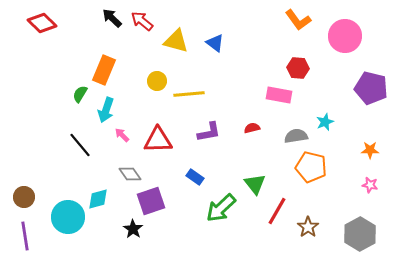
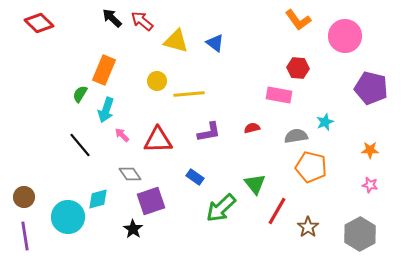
red diamond: moved 3 px left
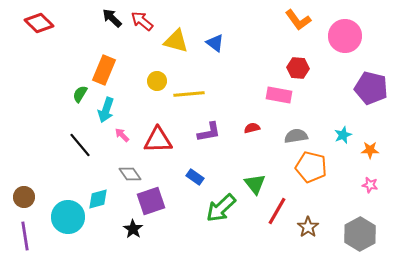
cyan star: moved 18 px right, 13 px down
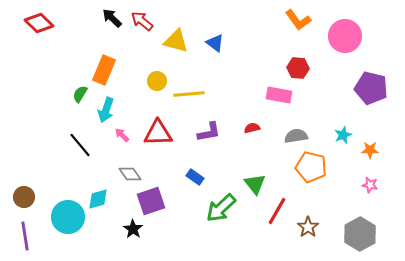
red triangle: moved 7 px up
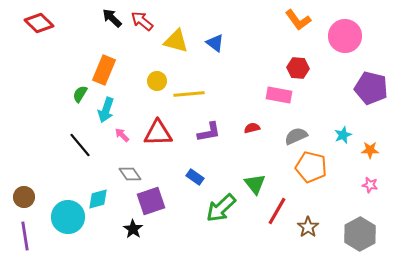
gray semicircle: rotated 15 degrees counterclockwise
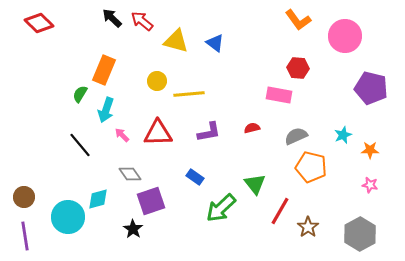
red line: moved 3 px right
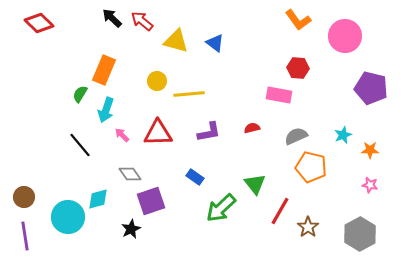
black star: moved 2 px left; rotated 12 degrees clockwise
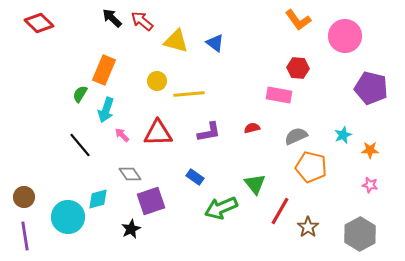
green arrow: rotated 20 degrees clockwise
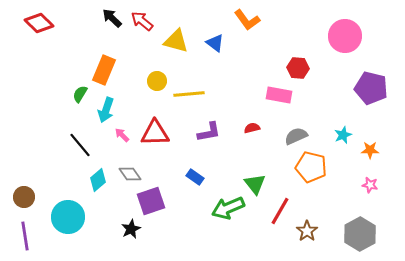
orange L-shape: moved 51 px left
red triangle: moved 3 px left
cyan diamond: moved 19 px up; rotated 25 degrees counterclockwise
green arrow: moved 7 px right
brown star: moved 1 px left, 4 px down
